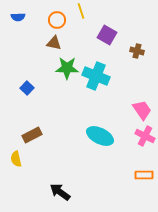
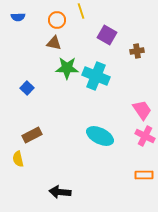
brown cross: rotated 24 degrees counterclockwise
yellow semicircle: moved 2 px right
black arrow: rotated 30 degrees counterclockwise
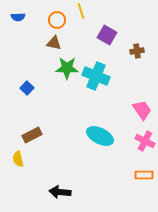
pink cross: moved 5 px down
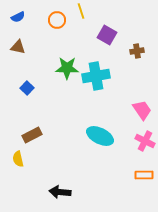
blue semicircle: rotated 24 degrees counterclockwise
brown triangle: moved 36 px left, 4 px down
cyan cross: rotated 32 degrees counterclockwise
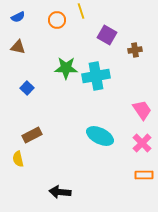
brown cross: moved 2 px left, 1 px up
green star: moved 1 px left
pink cross: moved 3 px left, 2 px down; rotated 18 degrees clockwise
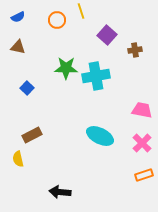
purple square: rotated 12 degrees clockwise
pink trapezoid: rotated 45 degrees counterclockwise
orange rectangle: rotated 18 degrees counterclockwise
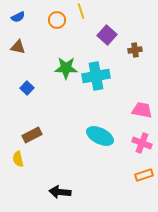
pink cross: rotated 24 degrees counterclockwise
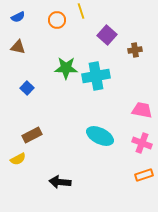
yellow semicircle: rotated 105 degrees counterclockwise
black arrow: moved 10 px up
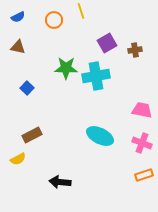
orange circle: moved 3 px left
purple square: moved 8 px down; rotated 18 degrees clockwise
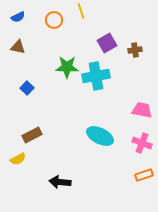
green star: moved 1 px right, 1 px up
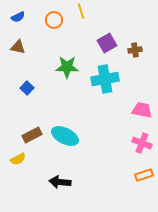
cyan cross: moved 9 px right, 3 px down
cyan ellipse: moved 35 px left
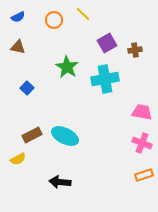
yellow line: moved 2 px right, 3 px down; rotated 28 degrees counterclockwise
green star: rotated 30 degrees clockwise
pink trapezoid: moved 2 px down
